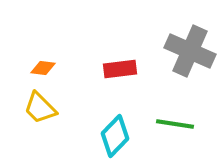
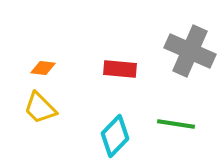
red rectangle: rotated 12 degrees clockwise
green line: moved 1 px right
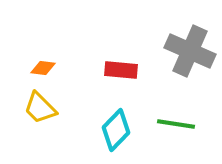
red rectangle: moved 1 px right, 1 px down
cyan diamond: moved 1 px right, 6 px up
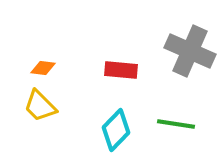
yellow trapezoid: moved 2 px up
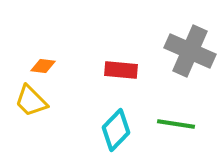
orange diamond: moved 2 px up
yellow trapezoid: moved 9 px left, 5 px up
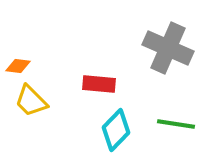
gray cross: moved 22 px left, 3 px up
orange diamond: moved 25 px left
red rectangle: moved 22 px left, 14 px down
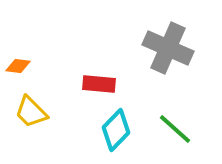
yellow trapezoid: moved 11 px down
green line: moved 1 px left, 5 px down; rotated 33 degrees clockwise
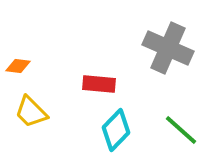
green line: moved 6 px right, 1 px down
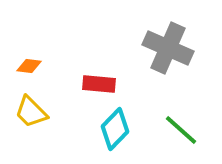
orange diamond: moved 11 px right
cyan diamond: moved 1 px left, 1 px up
